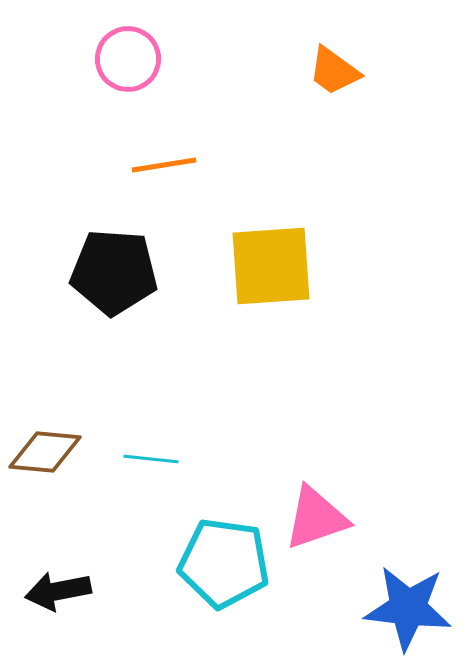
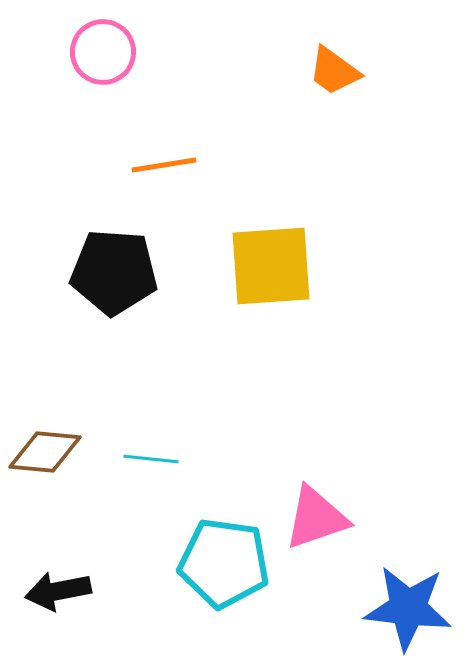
pink circle: moved 25 px left, 7 px up
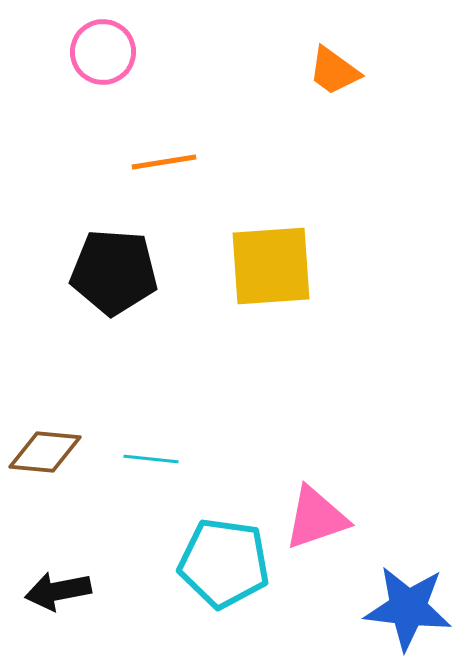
orange line: moved 3 px up
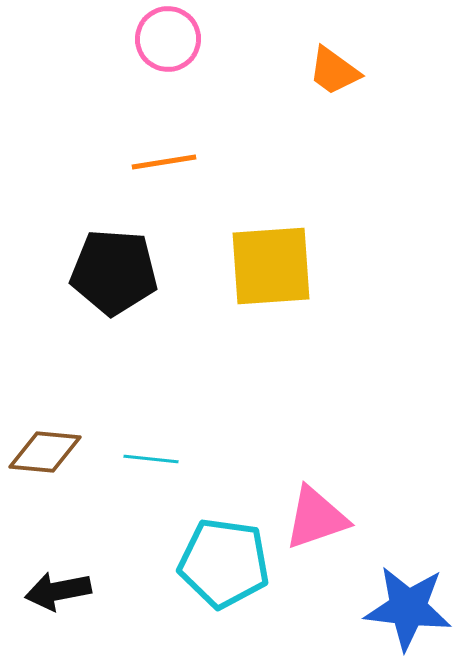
pink circle: moved 65 px right, 13 px up
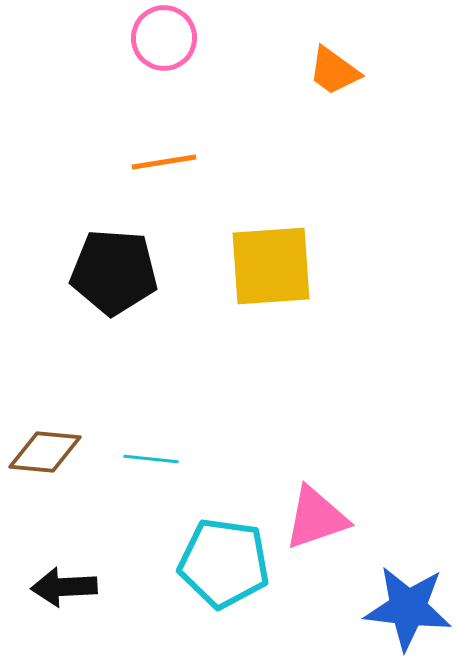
pink circle: moved 4 px left, 1 px up
black arrow: moved 6 px right, 4 px up; rotated 8 degrees clockwise
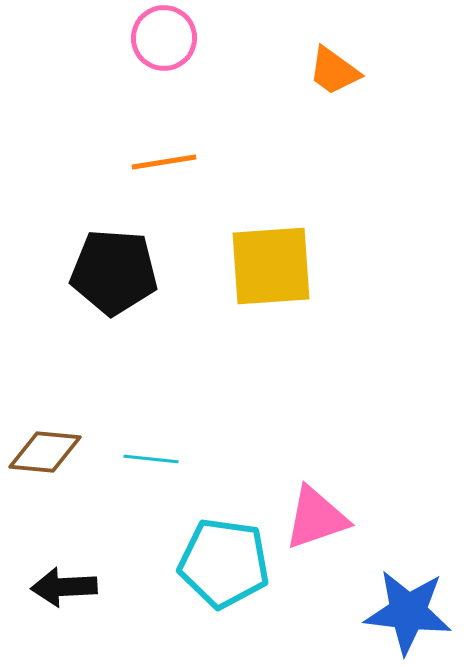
blue star: moved 4 px down
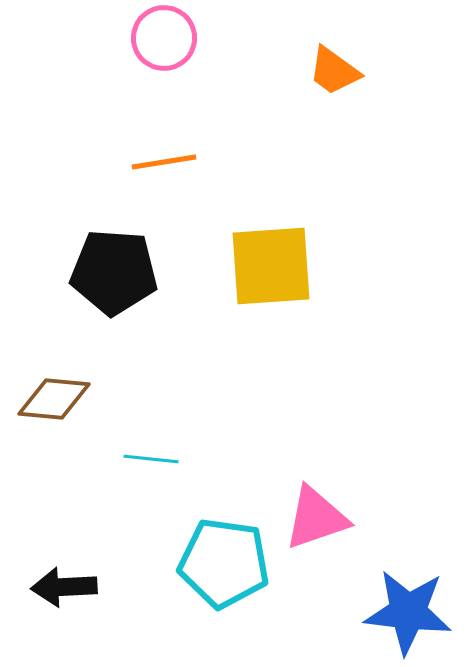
brown diamond: moved 9 px right, 53 px up
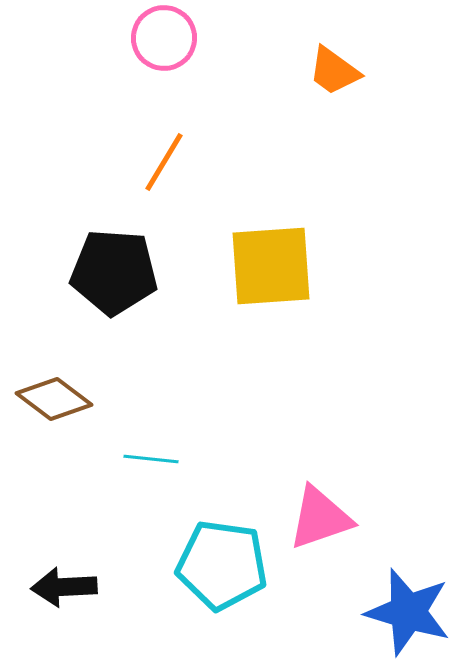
orange line: rotated 50 degrees counterclockwise
brown diamond: rotated 32 degrees clockwise
pink triangle: moved 4 px right
cyan pentagon: moved 2 px left, 2 px down
blue star: rotated 10 degrees clockwise
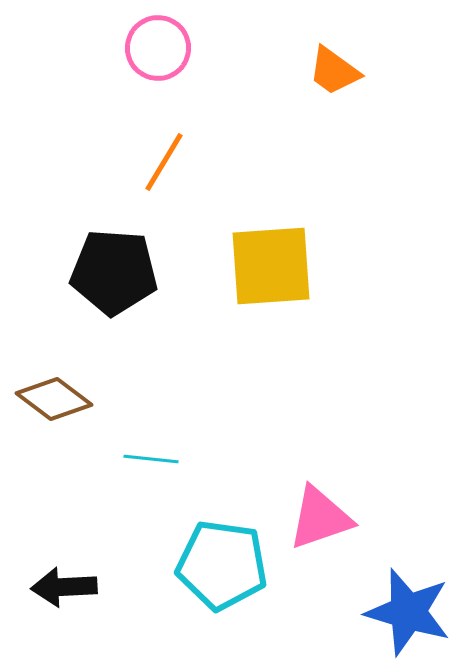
pink circle: moved 6 px left, 10 px down
